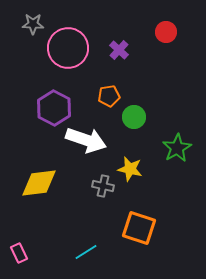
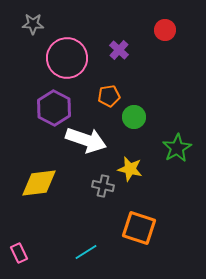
red circle: moved 1 px left, 2 px up
pink circle: moved 1 px left, 10 px down
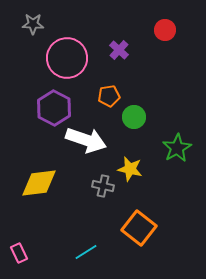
orange square: rotated 20 degrees clockwise
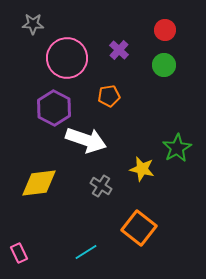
green circle: moved 30 px right, 52 px up
yellow star: moved 12 px right
gray cross: moved 2 px left; rotated 20 degrees clockwise
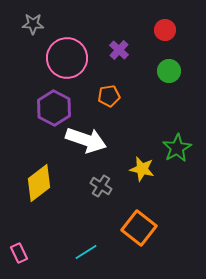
green circle: moved 5 px right, 6 px down
yellow diamond: rotated 30 degrees counterclockwise
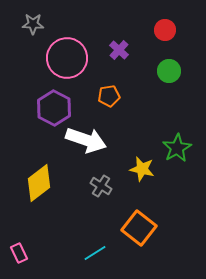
cyan line: moved 9 px right, 1 px down
